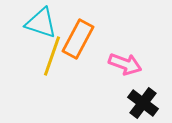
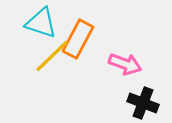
yellow line: rotated 27 degrees clockwise
black cross: rotated 16 degrees counterclockwise
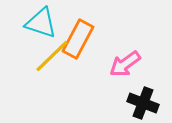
pink arrow: rotated 124 degrees clockwise
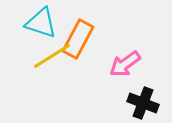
yellow line: rotated 12 degrees clockwise
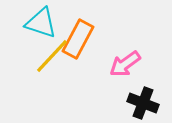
yellow line: rotated 15 degrees counterclockwise
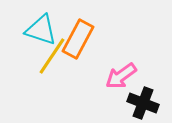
cyan triangle: moved 7 px down
yellow line: rotated 9 degrees counterclockwise
pink arrow: moved 4 px left, 12 px down
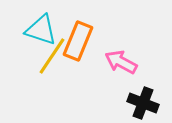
orange rectangle: moved 2 px down; rotated 6 degrees counterclockwise
pink arrow: moved 14 px up; rotated 64 degrees clockwise
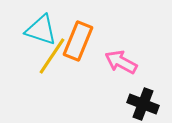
black cross: moved 1 px down
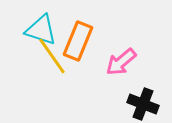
yellow line: rotated 69 degrees counterclockwise
pink arrow: rotated 68 degrees counterclockwise
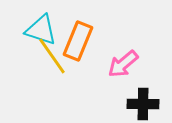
pink arrow: moved 2 px right, 2 px down
black cross: rotated 20 degrees counterclockwise
